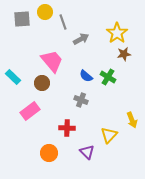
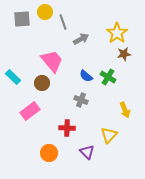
yellow arrow: moved 7 px left, 10 px up
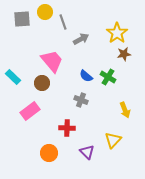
yellow triangle: moved 4 px right, 5 px down
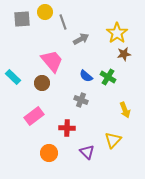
pink rectangle: moved 4 px right, 5 px down
